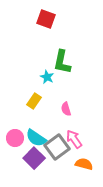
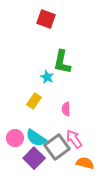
pink semicircle: rotated 16 degrees clockwise
orange semicircle: moved 1 px right, 1 px up
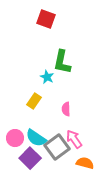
purple square: moved 4 px left
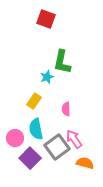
cyan star: rotated 24 degrees clockwise
cyan semicircle: moved 9 px up; rotated 45 degrees clockwise
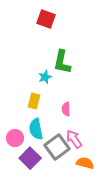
cyan star: moved 2 px left
yellow rectangle: rotated 21 degrees counterclockwise
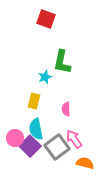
purple square: moved 12 px up
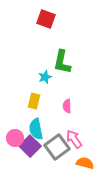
pink semicircle: moved 1 px right, 3 px up
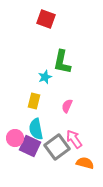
pink semicircle: rotated 24 degrees clockwise
purple square: rotated 20 degrees counterclockwise
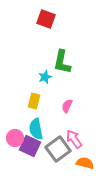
gray square: moved 1 px right, 2 px down
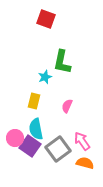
pink arrow: moved 8 px right, 2 px down
purple square: rotated 10 degrees clockwise
